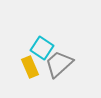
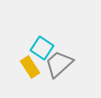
yellow rectangle: rotated 10 degrees counterclockwise
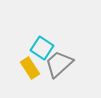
yellow rectangle: moved 1 px down
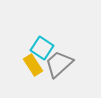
yellow rectangle: moved 3 px right, 3 px up
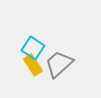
cyan square: moved 9 px left
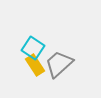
yellow rectangle: moved 2 px right
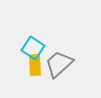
yellow rectangle: rotated 30 degrees clockwise
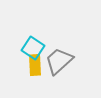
gray trapezoid: moved 3 px up
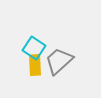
cyan square: moved 1 px right
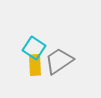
gray trapezoid: rotated 8 degrees clockwise
